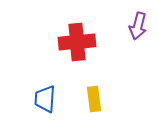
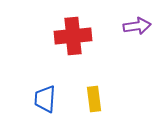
purple arrow: moved 1 px left; rotated 112 degrees counterclockwise
red cross: moved 4 px left, 6 px up
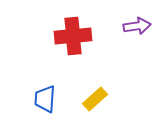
yellow rectangle: moved 1 px right; rotated 55 degrees clockwise
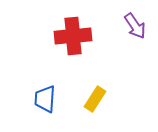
purple arrow: moved 2 px left; rotated 64 degrees clockwise
yellow rectangle: rotated 15 degrees counterclockwise
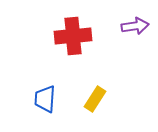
purple arrow: rotated 64 degrees counterclockwise
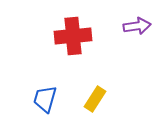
purple arrow: moved 2 px right
blue trapezoid: rotated 12 degrees clockwise
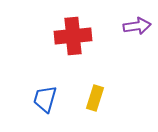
yellow rectangle: moved 1 px up; rotated 15 degrees counterclockwise
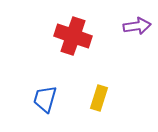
red cross: rotated 24 degrees clockwise
yellow rectangle: moved 4 px right
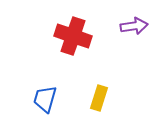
purple arrow: moved 3 px left
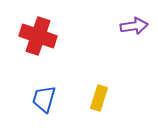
red cross: moved 35 px left
blue trapezoid: moved 1 px left
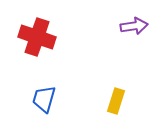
red cross: moved 1 px left, 1 px down
yellow rectangle: moved 17 px right, 3 px down
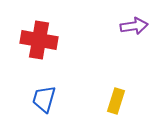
red cross: moved 2 px right, 3 px down; rotated 9 degrees counterclockwise
